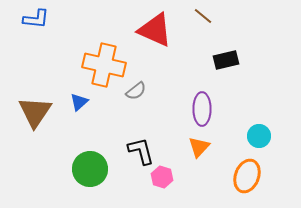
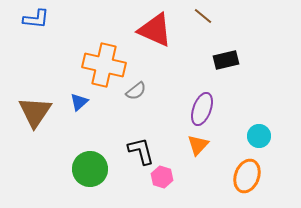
purple ellipse: rotated 20 degrees clockwise
orange triangle: moved 1 px left, 2 px up
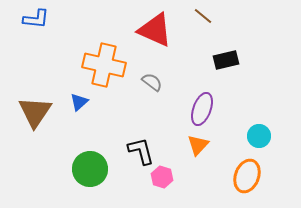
gray semicircle: moved 16 px right, 9 px up; rotated 105 degrees counterclockwise
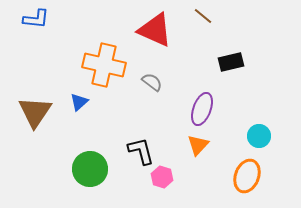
black rectangle: moved 5 px right, 2 px down
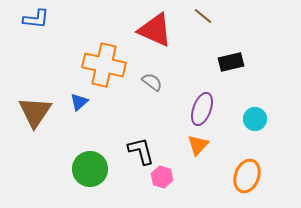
cyan circle: moved 4 px left, 17 px up
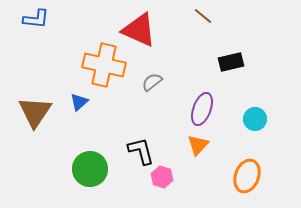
red triangle: moved 16 px left
gray semicircle: rotated 75 degrees counterclockwise
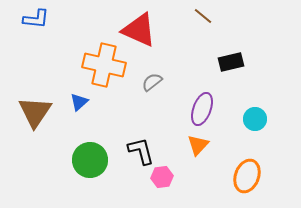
green circle: moved 9 px up
pink hexagon: rotated 25 degrees counterclockwise
